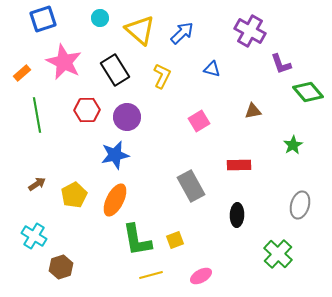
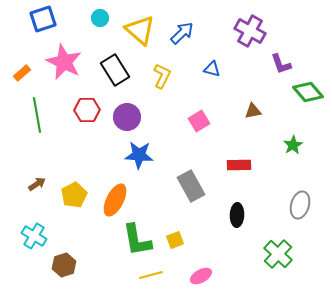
blue star: moved 24 px right; rotated 16 degrees clockwise
brown hexagon: moved 3 px right, 2 px up
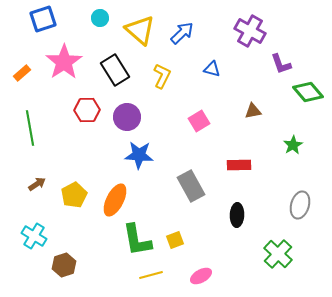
pink star: rotated 12 degrees clockwise
green line: moved 7 px left, 13 px down
